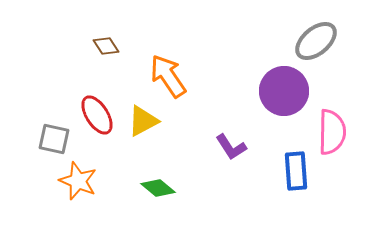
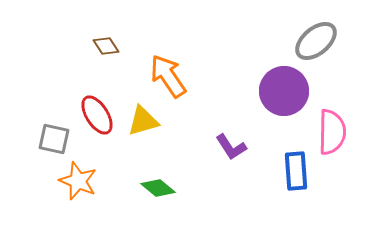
yellow triangle: rotated 12 degrees clockwise
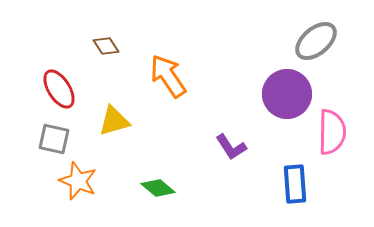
purple circle: moved 3 px right, 3 px down
red ellipse: moved 38 px left, 26 px up
yellow triangle: moved 29 px left
blue rectangle: moved 1 px left, 13 px down
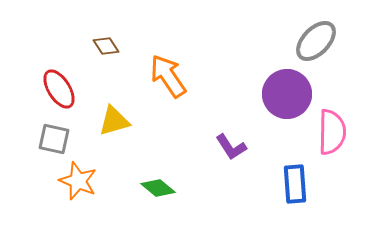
gray ellipse: rotated 6 degrees counterclockwise
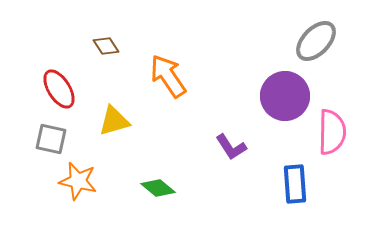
purple circle: moved 2 px left, 2 px down
gray square: moved 3 px left
orange star: rotated 9 degrees counterclockwise
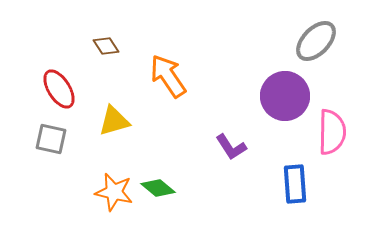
orange star: moved 36 px right, 11 px down
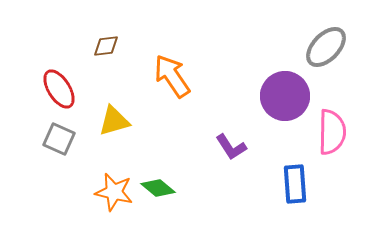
gray ellipse: moved 10 px right, 6 px down
brown diamond: rotated 64 degrees counterclockwise
orange arrow: moved 4 px right
gray square: moved 8 px right; rotated 12 degrees clockwise
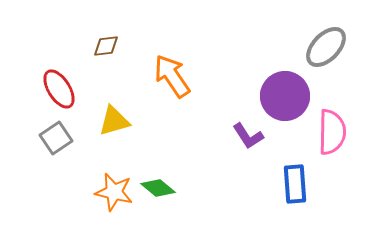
gray square: moved 3 px left, 1 px up; rotated 32 degrees clockwise
purple L-shape: moved 17 px right, 11 px up
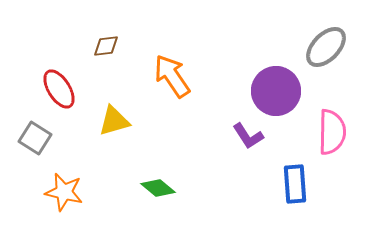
purple circle: moved 9 px left, 5 px up
gray square: moved 21 px left; rotated 24 degrees counterclockwise
orange star: moved 50 px left
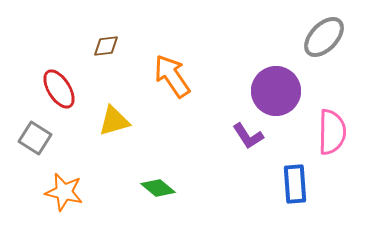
gray ellipse: moved 2 px left, 10 px up
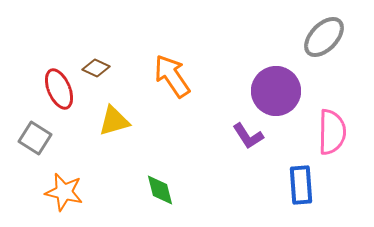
brown diamond: moved 10 px left, 22 px down; rotated 32 degrees clockwise
red ellipse: rotated 9 degrees clockwise
blue rectangle: moved 6 px right, 1 px down
green diamond: moved 2 px right, 2 px down; rotated 36 degrees clockwise
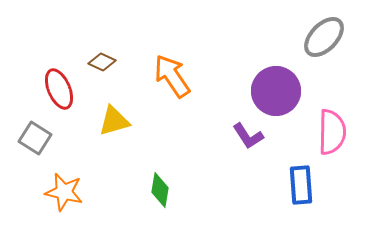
brown diamond: moved 6 px right, 6 px up
green diamond: rotated 24 degrees clockwise
